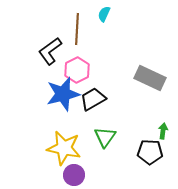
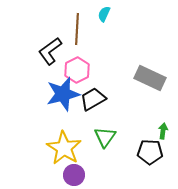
yellow star: rotated 20 degrees clockwise
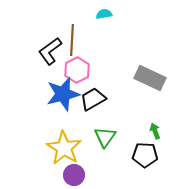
cyan semicircle: rotated 56 degrees clockwise
brown line: moved 5 px left, 11 px down
green arrow: moved 8 px left; rotated 28 degrees counterclockwise
black pentagon: moved 5 px left, 3 px down
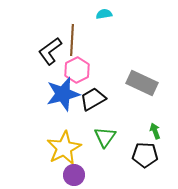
gray rectangle: moved 8 px left, 5 px down
yellow star: rotated 12 degrees clockwise
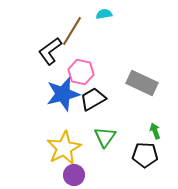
brown line: moved 9 px up; rotated 28 degrees clockwise
pink hexagon: moved 4 px right, 2 px down; rotated 20 degrees counterclockwise
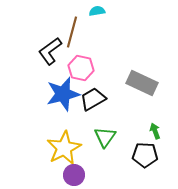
cyan semicircle: moved 7 px left, 3 px up
brown line: moved 1 px down; rotated 16 degrees counterclockwise
pink hexagon: moved 4 px up
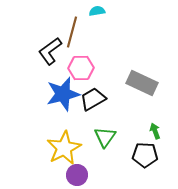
pink hexagon: rotated 15 degrees counterclockwise
purple circle: moved 3 px right
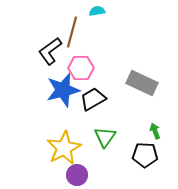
blue star: moved 4 px up
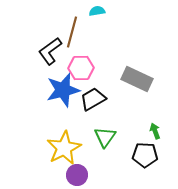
gray rectangle: moved 5 px left, 4 px up
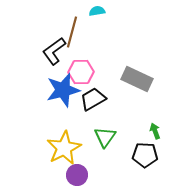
black L-shape: moved 4 px right
pink hexagon: moved 4 px down
